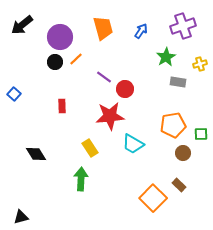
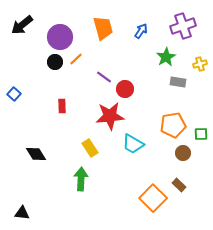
black triangle: moved 1 px right, 4 px up; rotated 21 degrees clockwise
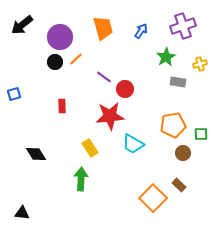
blue square: rotated 32 degrees clockwise
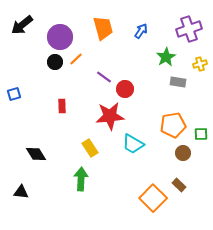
purple cross: moved 6 px right, 3 px down
black triangle: moved 1 px left, 21 px up
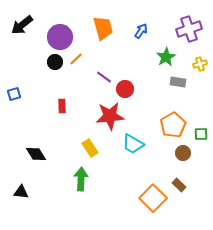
orange pentagon: rotated 20 degrees counterclockwise
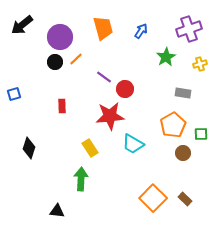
gray rectangle: moved 5 px right, 11 px down
black diamond: moved 7 px left, 6 px up; rotated 50 degrees clockwise
brown rectangle: moved 6 px right, 14 px down
black triangle: moved 36 px right, 19 px down
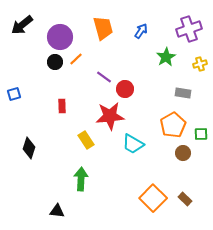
yellow rectangle: moved 4 px left, 8 px up
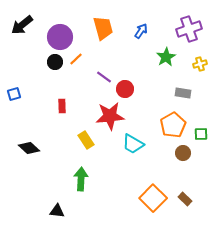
black diamond: rotated 65 degrees counterclockwise
